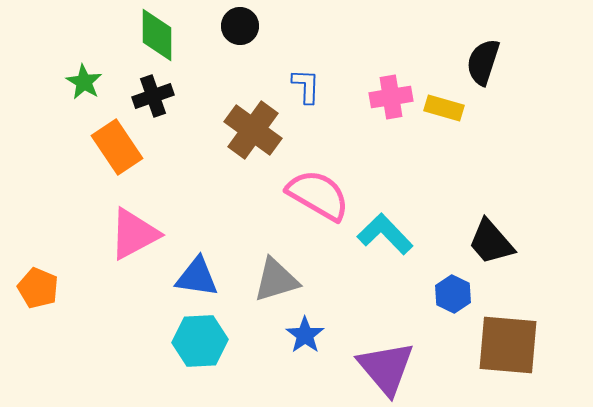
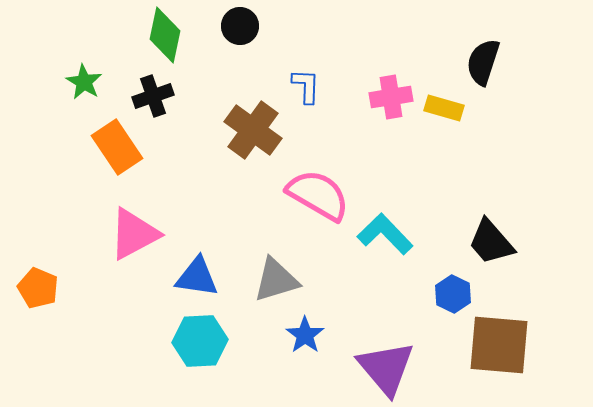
green diamond: moved 8 px right; rotated 12 degrees clockwise
brown square: moved 9 px left
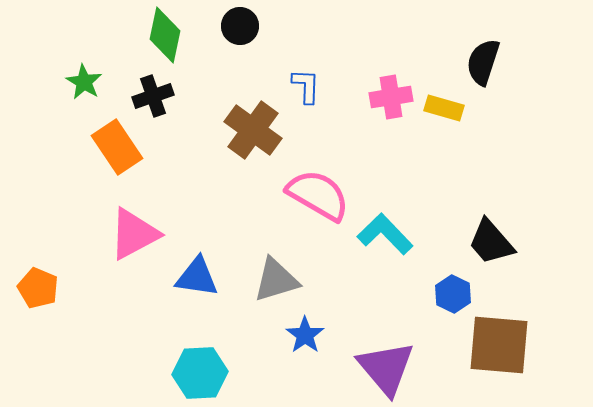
cyan hexagon: moved 32 px down
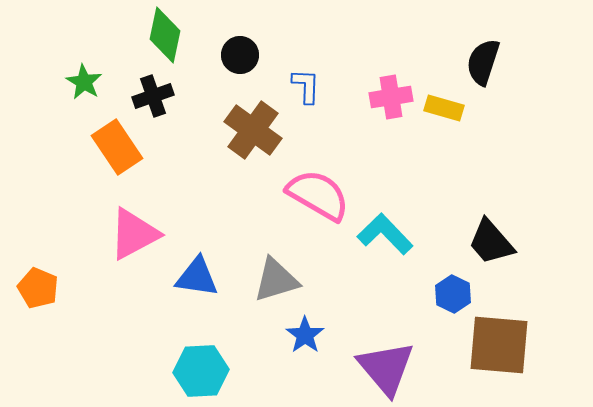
black circle: moved 29 px down
cyan hexagon: moved 1 px right, 2 px up
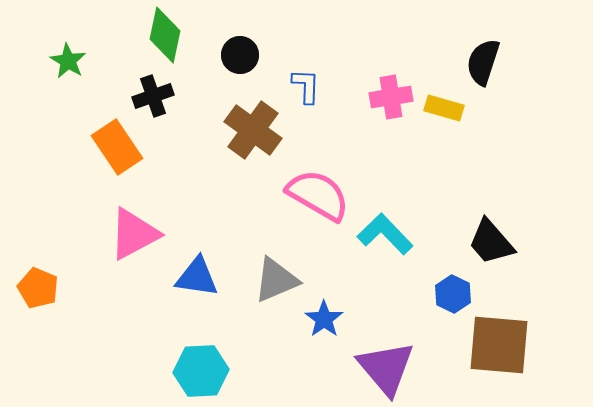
green star: moved 16 px left, 21 px up
gray triangle: rotated 6 degrees counterclockwise
blue star: moved 19 px right, 16 px up
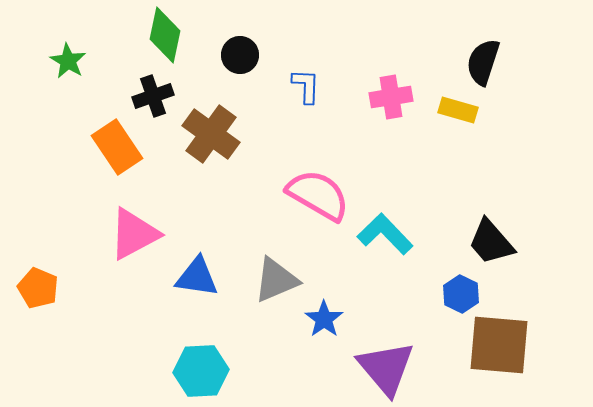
yellow rectangle: moved 14 px right, 2 px down
brown cross: moved 42 px left, 4 px down
blue hexagon: moved 8 px right
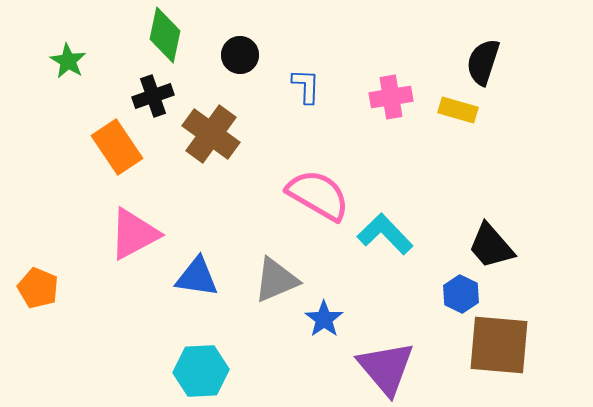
black trapezoid: moved 4 px down
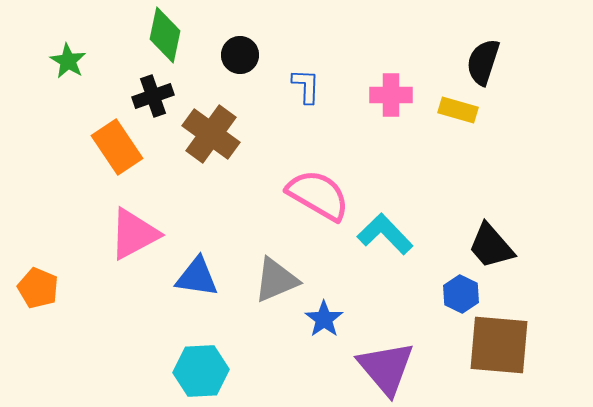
pink cross: moved 2 px up; rotated 9 degrees clockwise
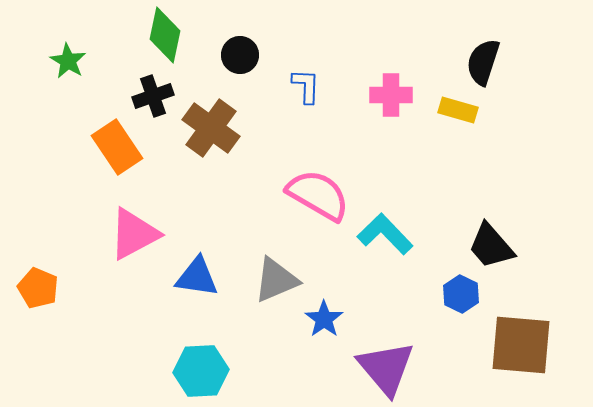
brown cross: moved 6 px up
brown square: moved 22 px right
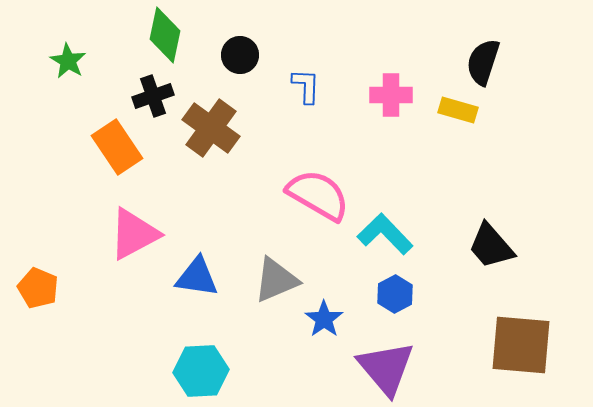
blue hexagon: moved 66 px left; rotated 6 degrees clockwise
